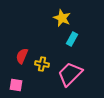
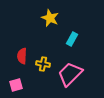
yellow star: moved 12 px left
red semicircle: rotated 21 degrees counterclockwise
yellow cross: moved 1 px right
pink square: rotated 24 degrees counterclockwise
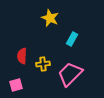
yellow cross: rotated 16 degrees counterclockwise
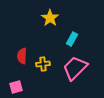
yellow star: rotated 12 degrees clockwise
pink trapezoid: moved 5 px right, 6 px up
pink square: moved 2 px down
